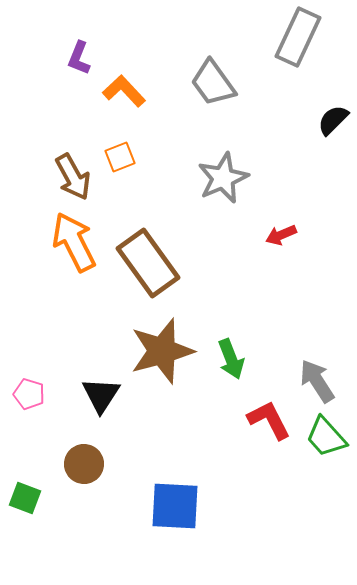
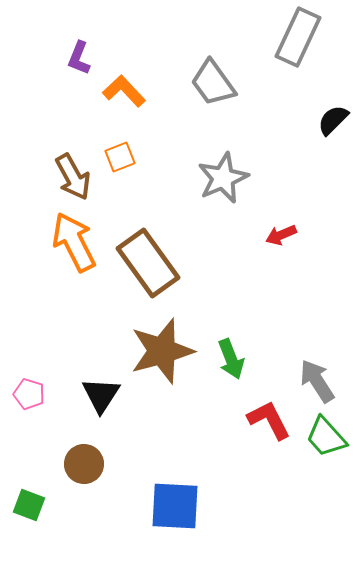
green square: moved 4 px right, 7 px down
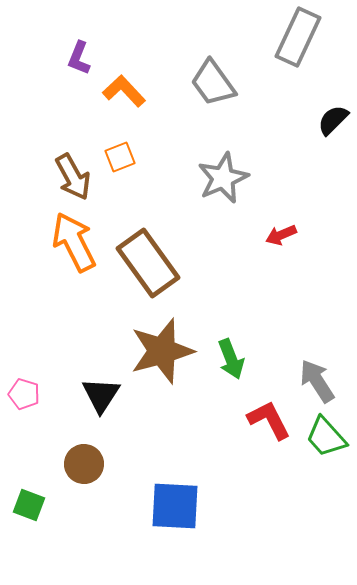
pink pentagon: moved 5 px left
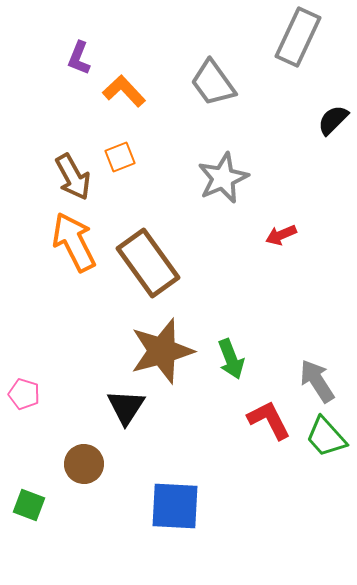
black triangle: moved 25 px right, 12 px down
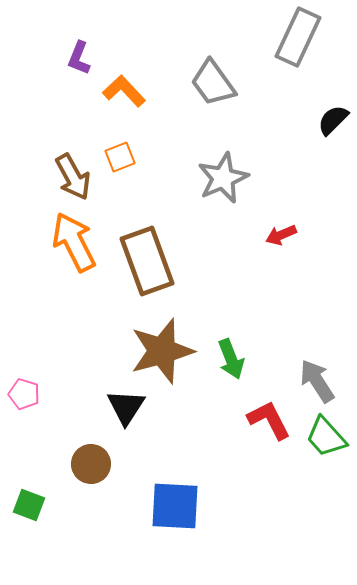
brown rectangle: moved 1 px left, 2 px up; rotated 16 degrees clockwise
brown circle: moved 7 px right
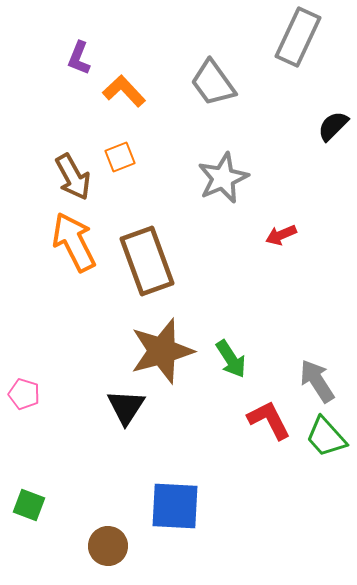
black semicircle: moved 6 px down
green arrow: rotated 12 degrees counterclockwise
brown circle: moved 17 px right, 82 px down
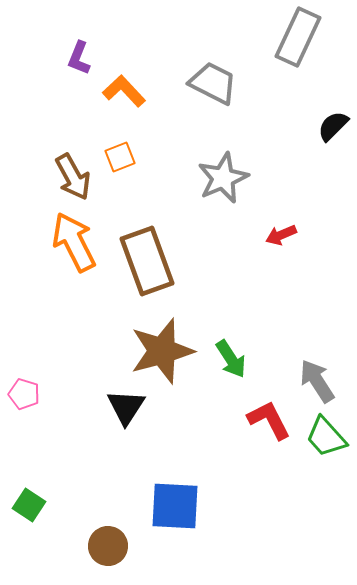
gray trapezoid: rotated 153 degrees clockwise
green square: rotated 12 degrees clockwise
